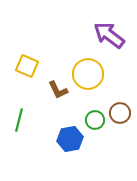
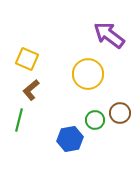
yellow square: moved 7 px up
brown L-shape: moved 27 px left; rotated 75 degrees clockwise
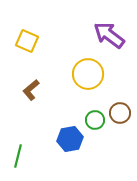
yellow square: moved 18 px up
green line: moved 1 px left, 36 px down
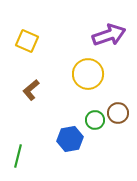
purple arrow: rotated 124 degrees clockwise
brown circle: moved 2 px left
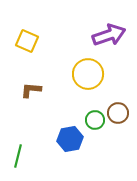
brown L-shape: rotated 45 degrees clockwise
